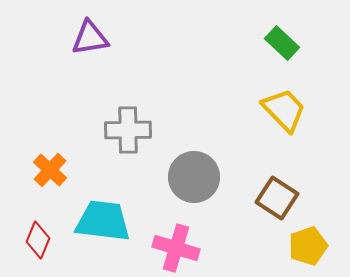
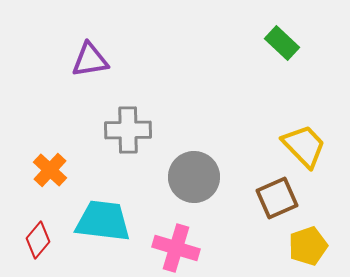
purple triangle: moved 22 px down
yellow trapezoid: moved 20 px right, 36 px down
brown square: rotated 33 degrees clockwise
red diamond: rotated 18 degrees clockwise
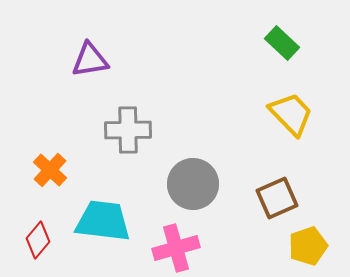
yellow trapezoid: moved 13 px left, 32 px up
gray circle: moved 1 px left, 7 px down
pink cross: rotated 33 degrees counterclockwise
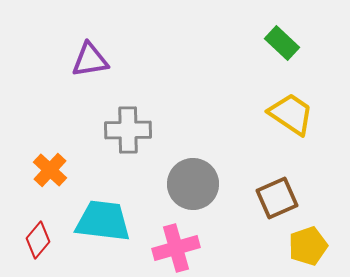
yellow trapezoid: rotated 12 degrees counterclockwise
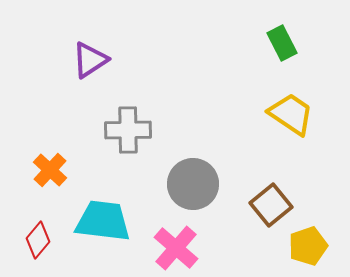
green rectangle: rotated 20 degrees clockwise
purple triangle: rotated 24 degrees counterclockwise
brown square: moved 6 px left, 7 px down; rotated 15 degrees counterclockwise
pink cross: rotated 33 degrees counterclockwise
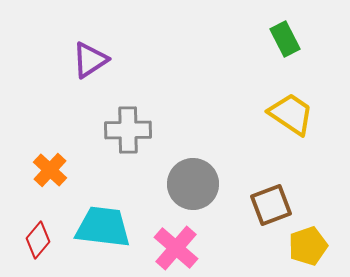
green rectangle: moved 3 px right, 4 px up
brown square: rotated 18 degrees clockwise
cyan trapezoid: moved 6 px down
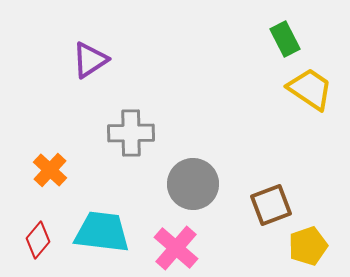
yellow trapezoid: moved 19 px right, 25 px up
gray cross: moved 3 px right, 3 px down
cyan trapezoid: moved 1 px left, 5 px down
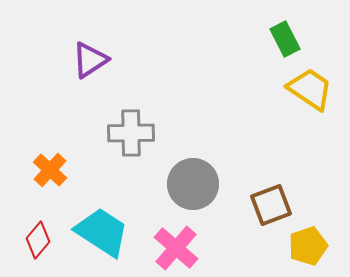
cyan trapezoid: rotated 26 degrees clockwise
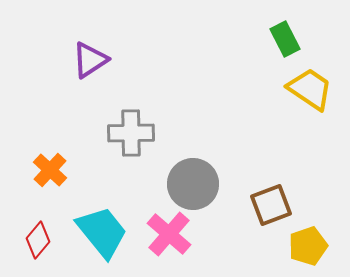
cyan trapezoid: rotated 18 degrees clockwise
pink cross: moved 7 px left, 14 px up
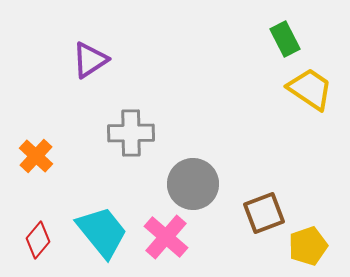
orange cross: moved 14 px left, 14 px up
brown square: moved 7 px left, 8 px down
pink cross: moved 3 px left, 3 px down
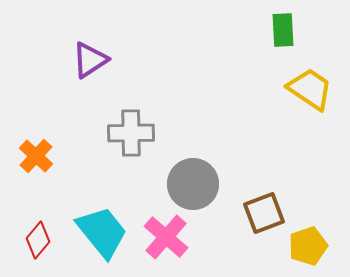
green rectangle: moved 2 px left, 9 px up; rotated 24 degrees clockwise
